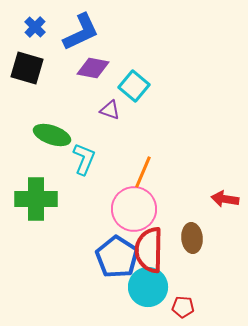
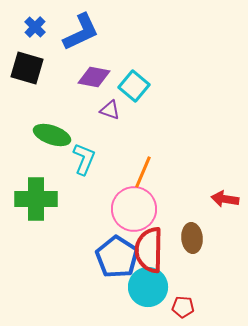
purple diamond: moved 1 px right, 9 px down
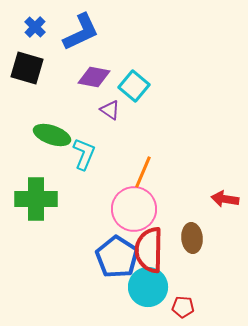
purple triangle: rotated 15 degrees clockwise
cyan L-shape: moved 5 px up
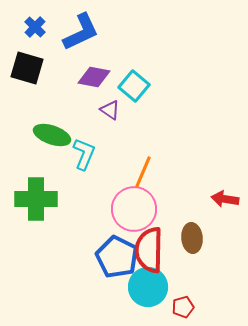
blue pentagon: rotated 6 degrees counterclockwise
red pentagon: rotated 20 degrees counterclockwise
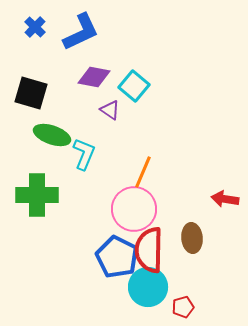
black square: moved 4 px right, 25 px down
green cross: moved 1 px right, 4 px up
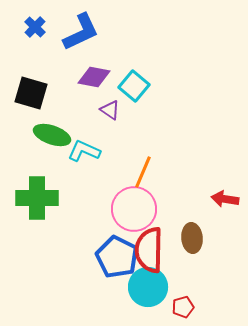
cyan L-shape: moved 3 px up; rotated 88 degrees counterclockwise
green cross: moved 3 px down
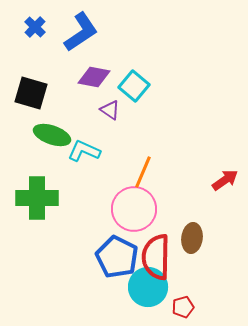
blue L-shape: rotated 9 degrees counterclockwise
red arrow: moved 19 px up; rotated 136 degrees clockwise
brown ellipse: rotated 12 degrees clockwise
red semicircle: moved 7 px right, 7 px down
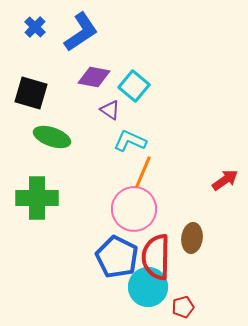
green ellipse: moved 2 px down
cyan L-shape: moved 46 px right, 10 px up
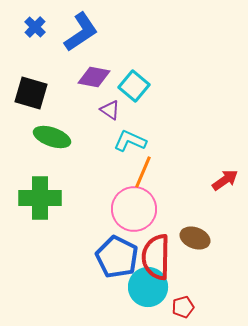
green cross: moved 3 px right
brown ellipse: moved 3 px right; rotated 76 degrees counterclockwise
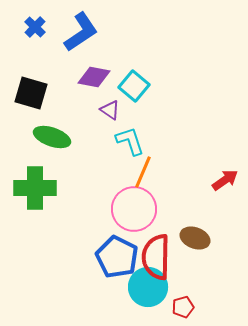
cyan L-shape: rotated 48 degrees clockwise
green cross: moved 5 px left, 10 px up
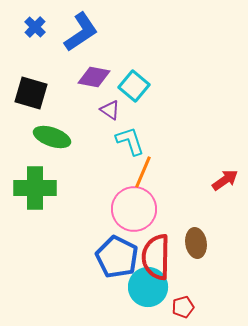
brown ellipse: moved 1 px right, 5 px down; rotated 60 degrees clockwise
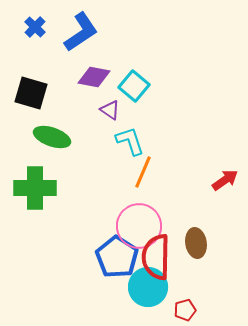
pink circle: moved 5 px right, 17 px down
blue pentagon: rotated 6 degrees clockwise
red pentagon: moved 2 px right, 3 px down
